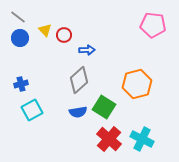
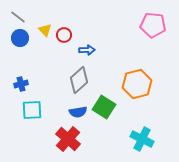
cyan square: rotated 25 degrees clockwise
red cross: moved 41 px left
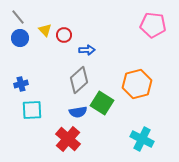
gray line: rotated 14 degrees clockwise
green square: moved 2 px left, 4 px up
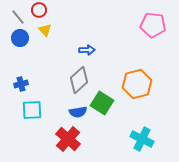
red circle: moved 25 px left, 25 px up
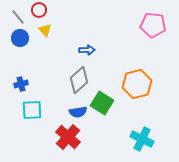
red cross: moved 2 px up
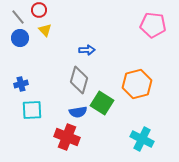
gray diamond: rotated 32 degrees counterclockwise
red cross: moved 1 px left; rotated 20 degrees counterclockwise
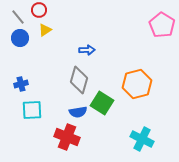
pink pentagon: moved 9 px right; rotated 25 degrees clockwise
yellow triangle: rotated 40 degrees clockwise
